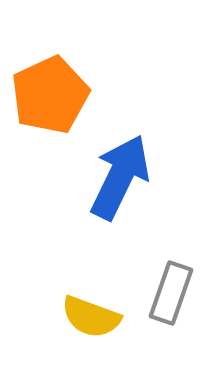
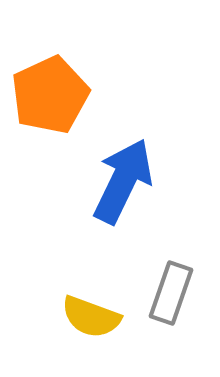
blue arrow: moved 3 px right, 4 px down
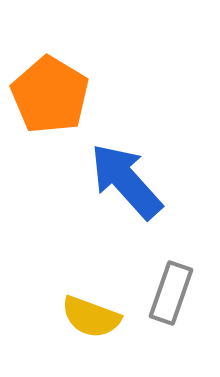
orange pentagon: rotated 16 degrees counterclockwise
blue arrow: moved 3 px right; rotated 68 degrees counterclockwise
